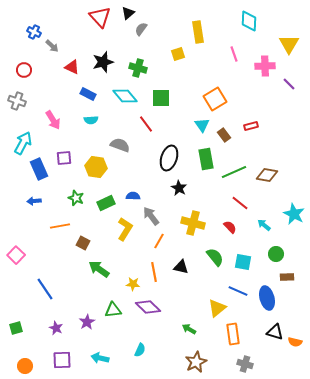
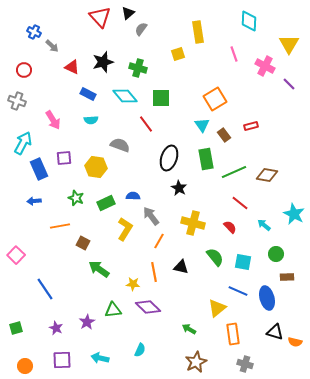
pink cross at (265, 66): rotated 30 degrees clockwise
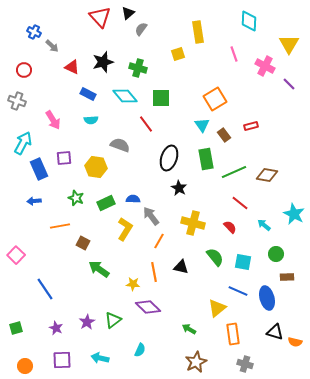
blue semicircle at (133, 196): moved 3 px down
green triangle at (113, 310): moved 10 px down; rotated 30 degrees counterclockwise
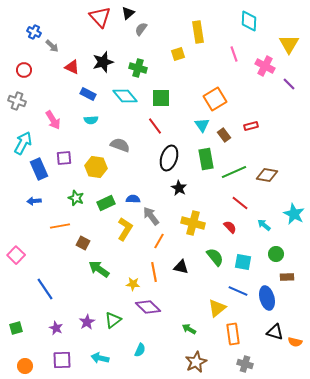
red line at (146, 124): moved 9 px right, 2 px down
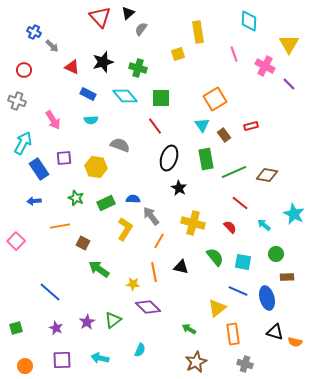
blue rectangle at (39, 169): rotated 10 degrees counterclockwise
pink square at (16, 255): moved 14 px up
blue line at (45, 289): moved 5 px right, 3 px down; rotated 15 degrees counterclockwise
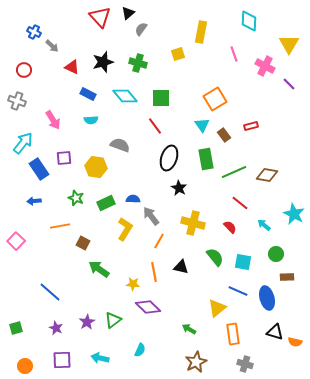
yellow rectangle at (198, 32): moved 3 px right; rotated 20 degrees clockwise
green cross at (138, 68): moved 5 px up
cyan arrow at (23, 143): rotated 10 degrees clockwise
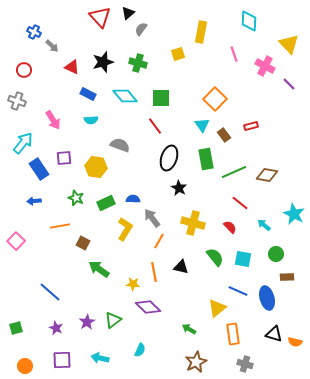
yellow triangle at (289, 44): rotated 15 degrees counterclockwise
orange square at (215, 99): rotated 15 degrees counterclockwise
gray arrow at (151, 216): moved 1 px right, 2 px down
cyan square at (243, 262): moved 3 px up
black triangle at (275, 332): moved 1 px left, 2 px down
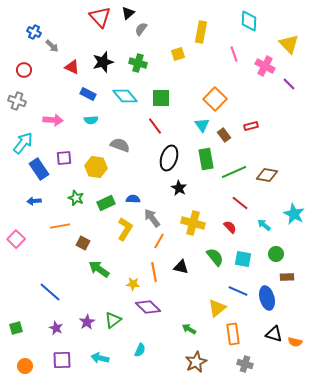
pink arrow at (53, 120): rotated 54 degrees counterclockwise
pink square at (16, 241): moved 2 px up
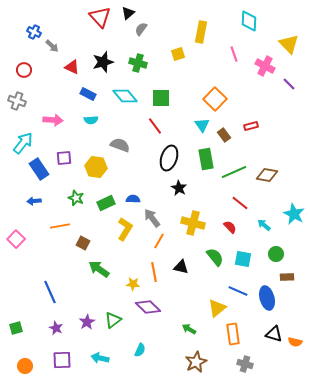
blue line at (50, 292): rotated 25 degrees clockwise
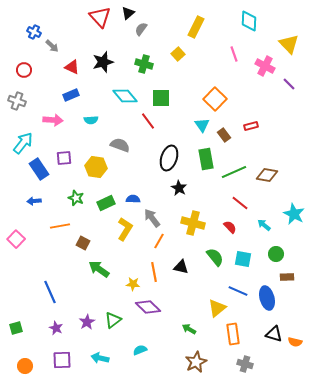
yellow rectangle at (201, 32): moved 5 px left, 5 px up; rotated 15 degrees clockwise
yellow square at (178, 54): rotated 24 degrees counterclockwise
green cross at (138, 63): moved 6 px right, 1 px down
blue rectangle at (88, 94): moved 17 px left, 1 px down; rotated 49 degrees counterclockwise
red line at (155, 126): moved 7 px left, 5 px up
cyan semicircle at (140, 350): rotated 136 degrees counterclockwise
